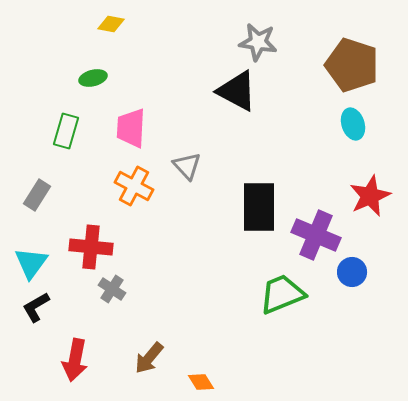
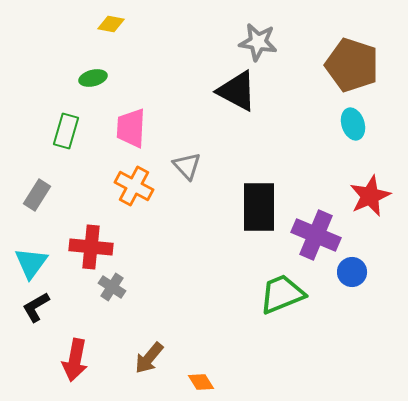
gray cross: moved 2 px up
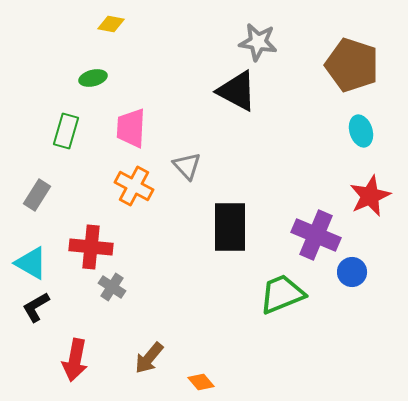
cyan ellipse: moved 8 px right, 7 px down
black rectangle: moved 29 px left, 20 px down
cyan triangle: rotated 36 degrees counterclockwise
orange diamond: rotated 8 degrees counterclockwise
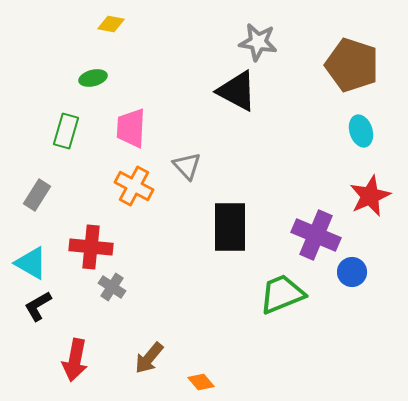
black L-shape: moved 2 px right, 1 px up
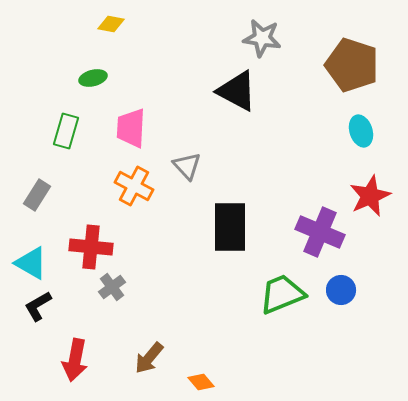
gray star: moved 4 px right, 4 px up
purple cross: moved 4 px right, 3 px up
blue circle: moved 11 px left, 18 px down
gray cross: rotated 20 degrees clockwise
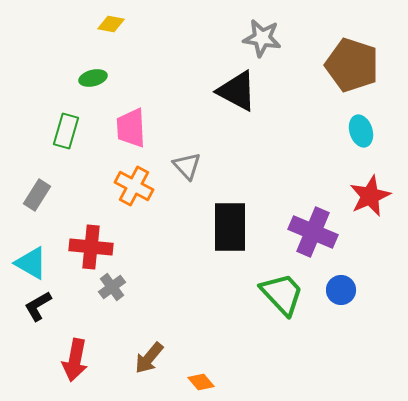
pink trapezoid: rotated 6 degrees counterclockwise
purple cross: moved 7 px left
green trapezoid: rotated 69 degrees clockwise
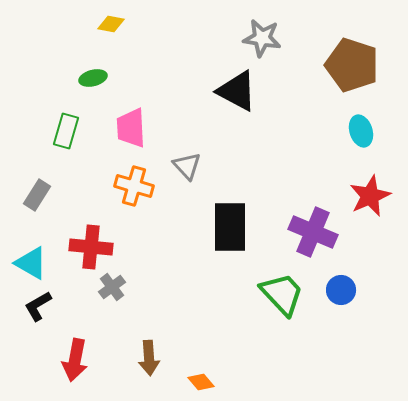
orange cross: rotated 12 degrees counterclockwise
brown arrow: rotated 44 degrees counterclockwise
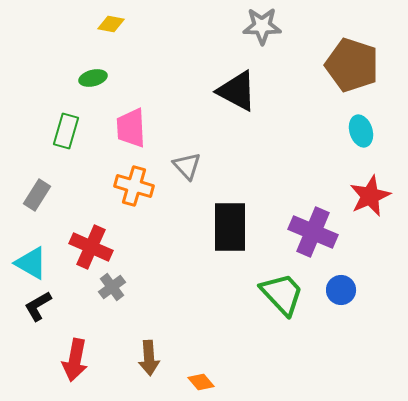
gray star: moved 12 px up; rotated 9 degrees counterclockwise
red cross: rotated 18 degrees clockwise
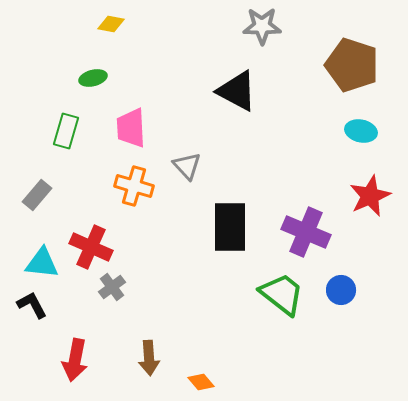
cyan ellipse: rotated 60 degrees counterclockwise
gray rectangle: rotated 8 degrees clockwise
purple cross: moved 7 px left
cyan triangle: moved 11 px right; rotated 24 degrees counterclockwise
green trapezoid: rotated 9 degrees counterclockwise
black L-shape: moved 6 px left, 1 px up; rotated 92 degrees clockwise
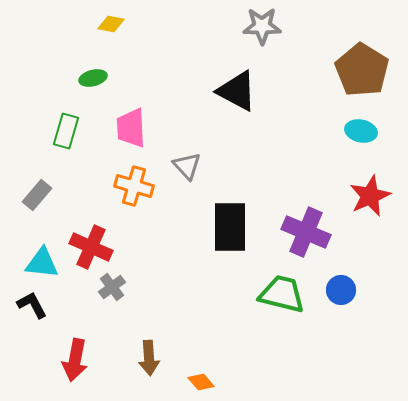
brown pentagon: moved 10 px right, 5 px down; rotated 14 degrees clockwise
green trapezoid: rotated 24 degrees counterclockwise
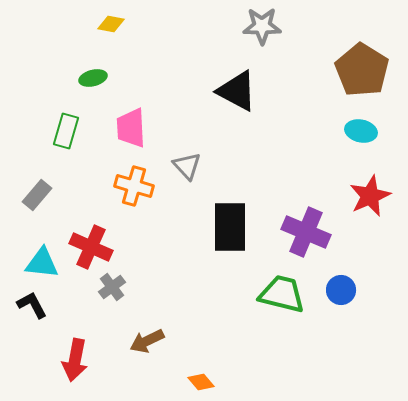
brown arrow: moved 2 px left, 17 px up; rotated 68 degrees clockwise
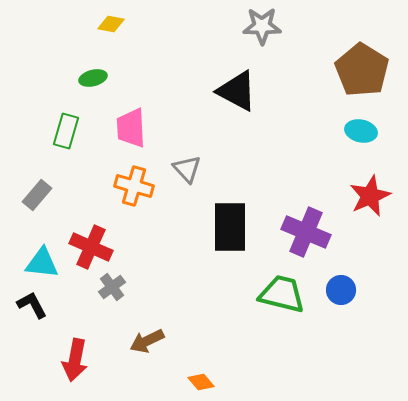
gray triangle: moved 3 px down
